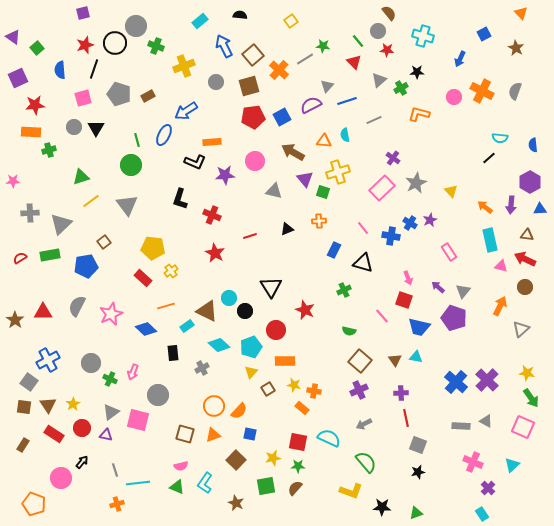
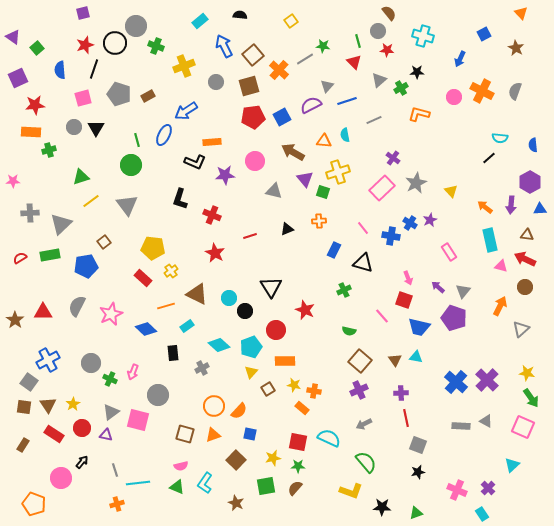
green line at (358, 41): rotated 24 degrees clockwise
brown triangle at (207, 311): moved 10 px left, 17 px up
pink cross at (473, 462): moved 16 px left, 28 px down
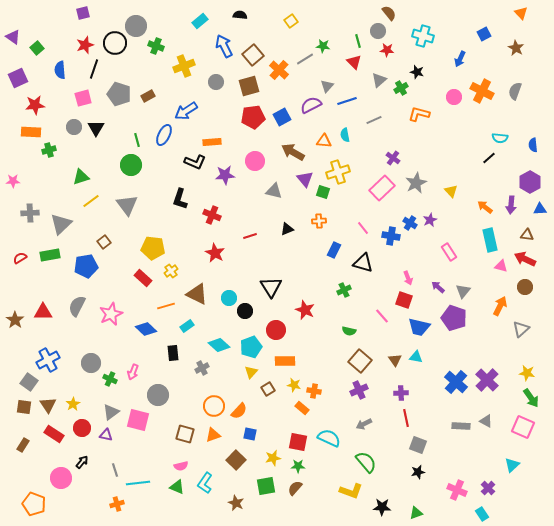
black star at (417, 72): rotated 16 degrees clockwise
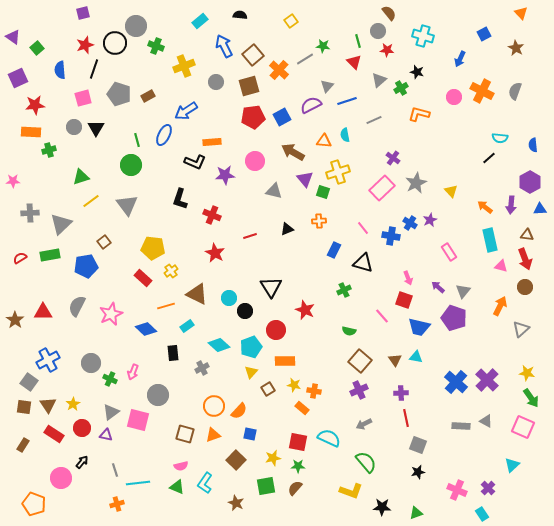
red arrow at (525, 259): rotated 135 degrees counterclockwise
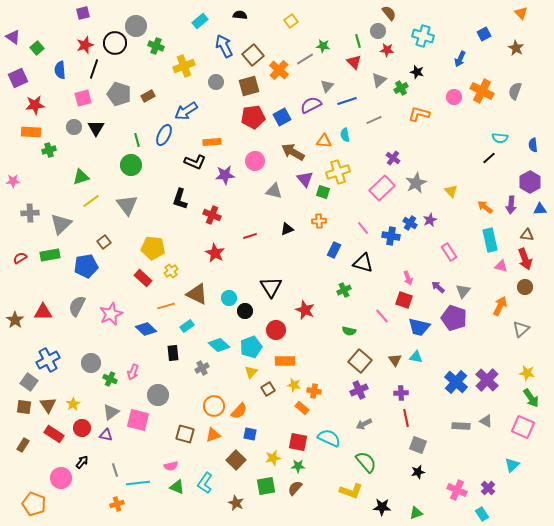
pink semicircle at (181, 466): moved 10 px left
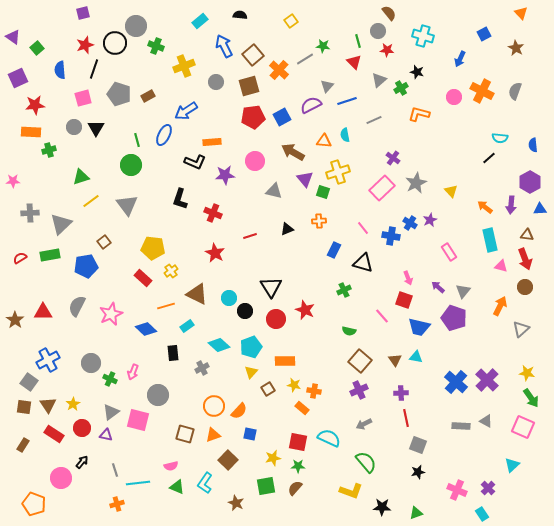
red cross at (212, 215): moved 1 px right, 2 px up
red circle at (276, 330): moved 11 px up
brown square at (236, 460): moved 8 px left
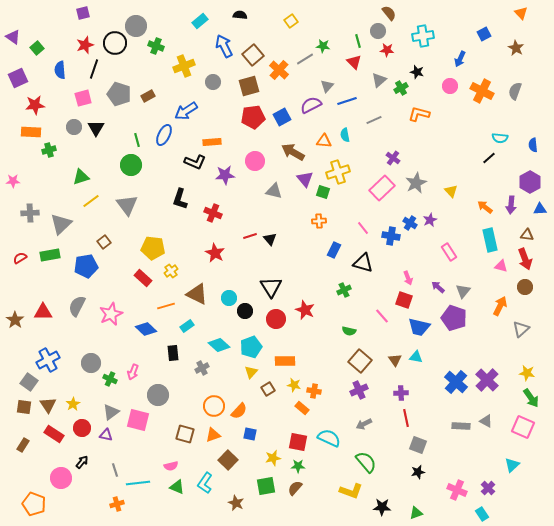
cyan cross at (423, 36): rotated 25 degrees counterclockwise
gray circle at (216, 82): moved 3 px left
pink circle at (454, 97): moved 4 px left, 11 px up
black triangle at (287, 229): moved 17 px left, 10 px down; rotated 48 degrees counterclockwise
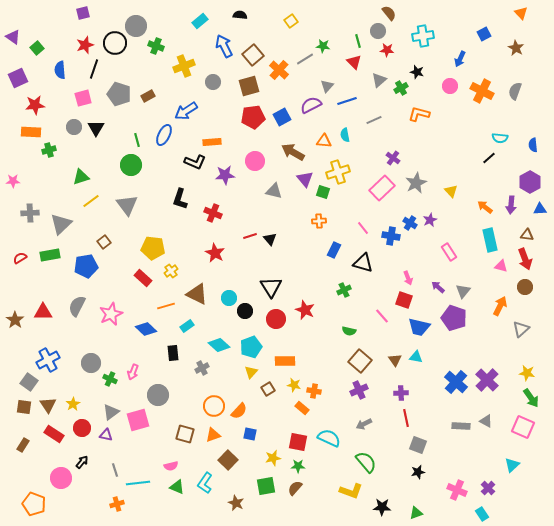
pink square at (138, 420): rotated 30 degrees counterclockwise
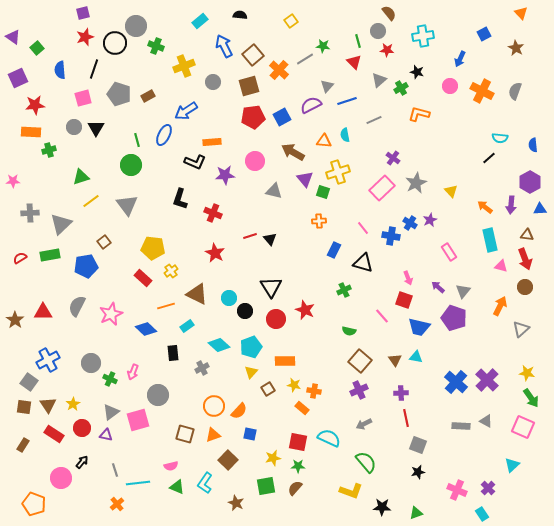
red star at (85, 45): moved 8 px up
orange cross at (117, 504): rotated 24 degrees counterclockwise
